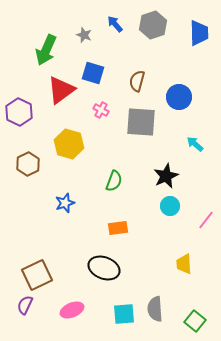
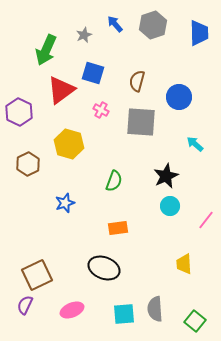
gray star: rotated 28 degrees clockwise
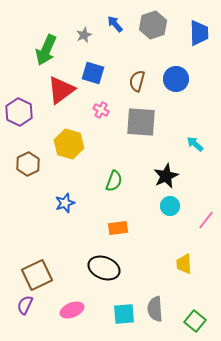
blue circle: moved 3 px left, 18 px up
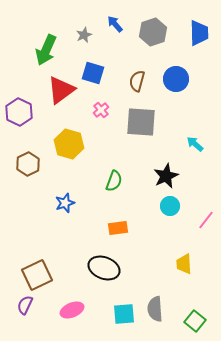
gray hexagon: moved 7 px down
pink cross: rotated 21 degrees clockwise
